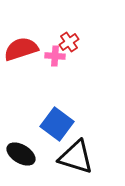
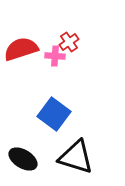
blue square: moved 3 px left, 10 px up
black ellipse: moved 2 px right, 5 px down
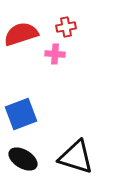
red cross: moved 3 px left, 15 px up; rotated 24 degrees clockwise
red semicircle: moved 15 px up
pink cross: moved 2 px up
blue square: moved 33 px left; rotated 32 degrees clockwise
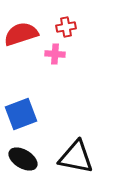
black triangle: rotated 6 degrees counterclockwise
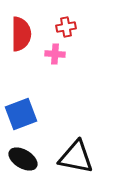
red semicircle: rotated 108 degrees clockwise
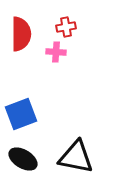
pink cross: moved 1 px right, 2 px up
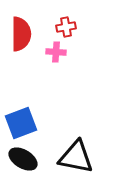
blue square: moved 9 px down
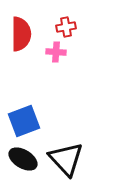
blue square: moved 3 px right, 2 px up
black triangle: moved 10 px left, 2 px down; rotated 36 degrees clockwise
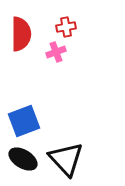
pink cross: rotated 24 degrees counterclockwise
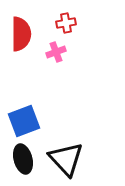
red cross: moved 4 px up
black ellipse: rotated 44 degrees clockwise
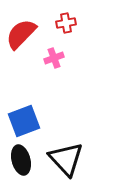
red semicircle: rotated 136 degrees counterclockwise
pink cross: moved 2 px left, 6 px down
black ellipse: moved 2 px left, 1 px down
